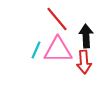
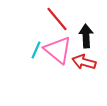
pink triangle: rotated 40 degrees clockwise
red arrow: rotated 110 degrees clockwise
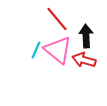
red arrow: moved 2 px up
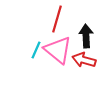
red line: rotated 56 degrees clockwise
